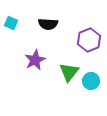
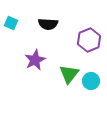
green triangle: moved 2 px down
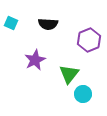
cyan circle: moved 8 px left, 13 px down
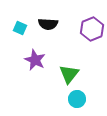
cyan square: moved 9 px right, 5 px down
purple hexagon: moved 3 px right, 11 px up
purple star: rotated 20 degrees counterclockwise
cyan circle: moved 6 px left, 5 px down
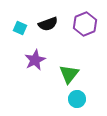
black semicircle: rotated 24 degrees counterclockwise
purple hexagon: moved 7 px left, 5 px up
purple star: rotated 20 degrees clockwise
